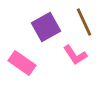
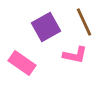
pink L-shape: rotated 45 degrees counterclockwise
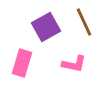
pink L-shape: moved 1 px left, 9 px down
pink rectangle: rotated 72 degrees clockwise
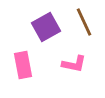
pink rectangle: moved 1 px right, 2 px down; rotated 28 degrees counterclockwise
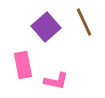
purple square: rotated 12 degrees counterclockwise
pink L-shape: moved 18 px left, 17 px down
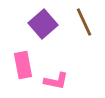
purple square: moved 3 px left, 3 px up
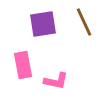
purple square: rotated 32 degrees clockwise
